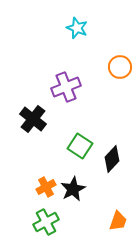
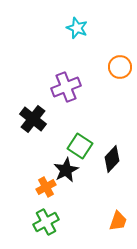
black star: moved 7 px left, 19 px up
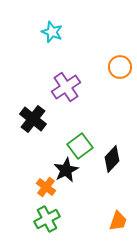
cyan star: moved 25 px left, 4 px down
purple cross: rotated 12 degrees counterclockwise
green square: rotated 20 degrees clockwise
orange cross: rotated 24 degrees counterclockwise
green cross: moved 1 px right, 3 px up
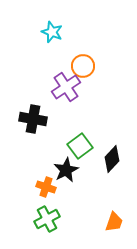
orange circle: moved 37 px left, 1 px up
black cross: rotated 28 degrees counterclockwise
orange cross: rotated 18 degrees counterclockwise
orange trapezoid: moved 4 px left, 1 px down
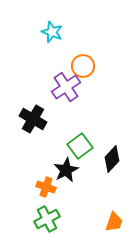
black cross: rotated 20 degrees clockwise
